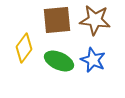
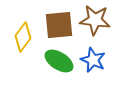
brown square: moved 2 px right, 5 px down
yellow diamond: moved 1 px left, 11 px up
green ellipse: rotated 8 degrees clockwise
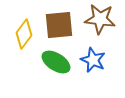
brown star: moved 5 px right, 1 px up
yellow diamond: moved 1 px right, 3 px up
green ellipse: moved 3 px left, 1 px down
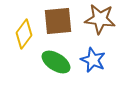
brown square: moved 1 px left, 4 px up
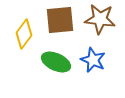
brown square: moved 2 px right, 1 px up
green ellipse: rotated 8 degrees counterclockwise
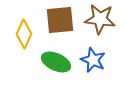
yellow diamond: rotated 12 degrees counterclockwise
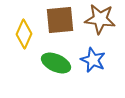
green ellipse: moved 1 px down
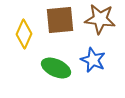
green ellipse: moved 5 px down
